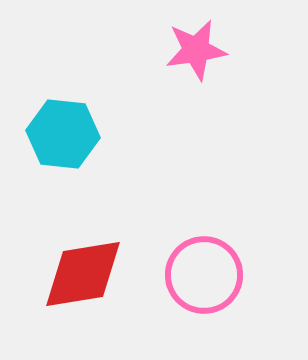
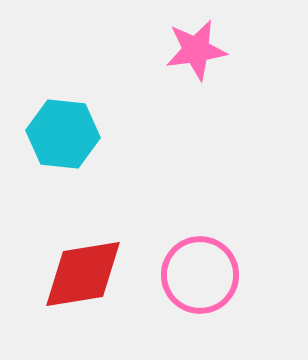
pink circle: moved 4 px left
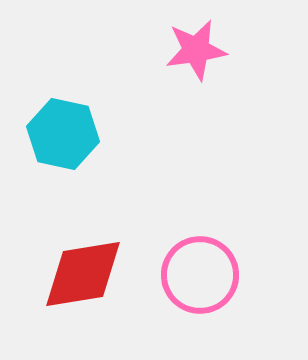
cyan hexagon: rotated 6 degrees clockwise
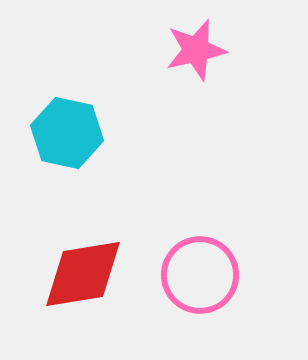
pink star: rotated 4 degrees counterclockwise
cyan hexagon: moved 4 px right, 1 px up
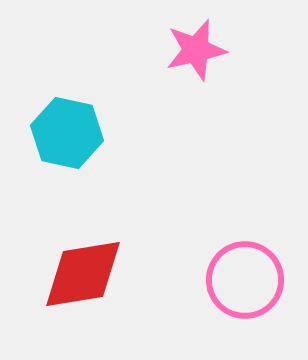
pink circle: moved 45 px right, 5 px down
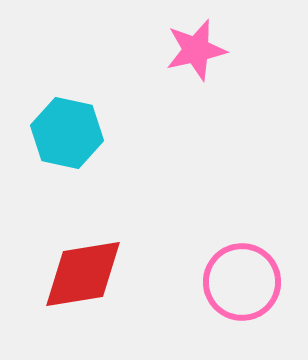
pink circle: moved 3 px left, 2 px down
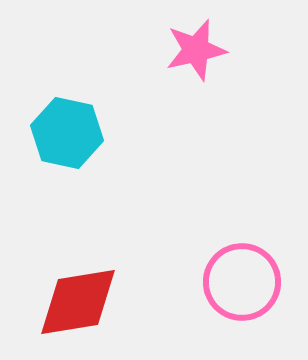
red diamond: moved 5 px left, 28 px down
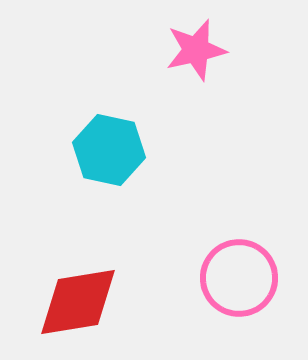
cyan hexagon: moved 42 px right, 17 px down
pink circle: moved 3 px left, 4 px up
